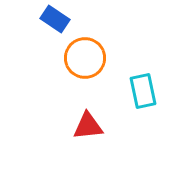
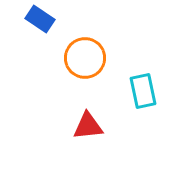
blue rectangle: moved 15 px left
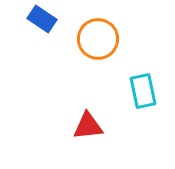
blue rectangle: moved 2 px right
orange circle: moved 13 px right, 19 px up
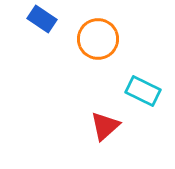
cyan rectangle: rotated 52 degrees counterclockwise
red triangle: moved 17 px right; rotated 36 degrees counterclockwise
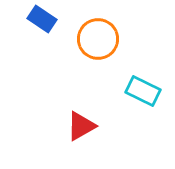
red triangle: moved 24 px left; rotated 12 degrees clockwise
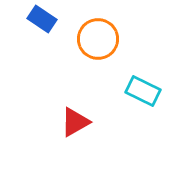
red triangle: moved 6 px left, 4 px up
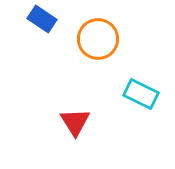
cyan rectangle: moved 2 px left, 3 px down
red triangle: rotated 32 degrees counterclockwise
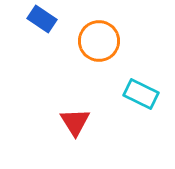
orange circle: moved 1 px right, 2 px down
